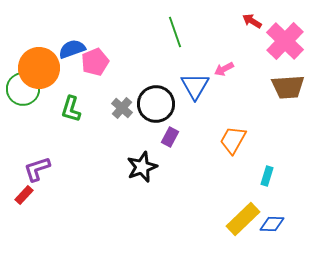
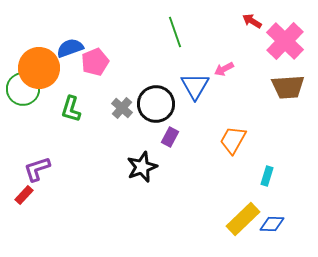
blue semicircle: moved 2 px left, 1 px up
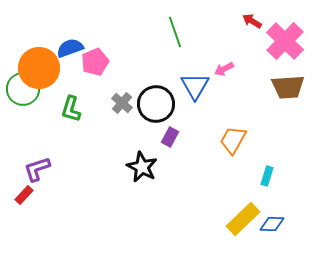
gray cross: moved 5 px up
black star: rotated 24 degrees counterclockwise
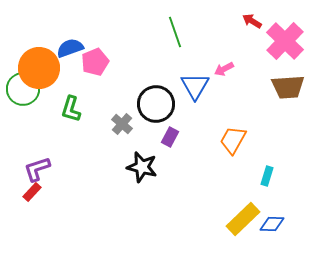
gray cross: moved 21 px down
black star: rotated 12 degrees counterclockwise
red rectangle: moved 8 px right, 3 px up
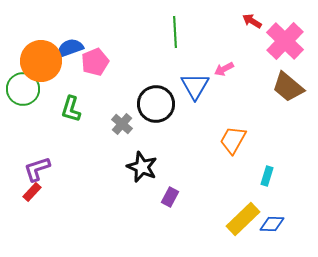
green line: rotated 16 degrees clockwise
orange circle: moved 2 px right, 7 px up
brown trapezoid: rotated 44 degrees clockwise
purple rectangle: moved 60 px down
black star: rotated 8 degrees clockwise
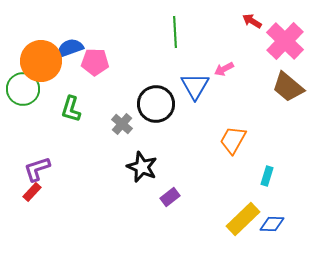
pink pentagon: rotated 24 degrees clockwise
purple rectangle: rotated 24 degrees clockwise
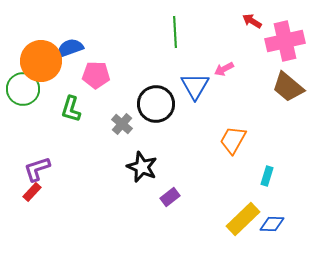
pink cross: rotated 33 degrees clockwise
pink pentagon: moved 1 px right, 13 px down
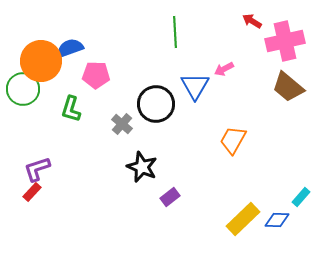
cyan rectangle: moved 34 px right, 21 px down; rotated 24 degrees clockwise
blue diamond: moved 5 px right, 4 px up
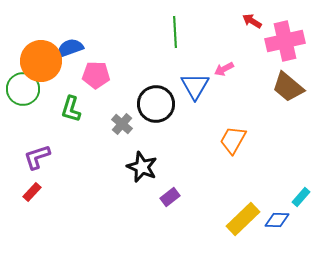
purple L-shape: moved 12 px up
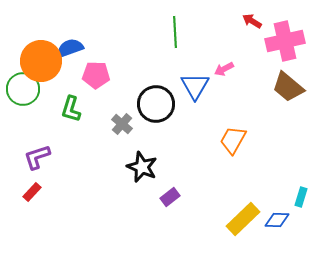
cyan rectangle: rotated 24 degrees counterclockwise
